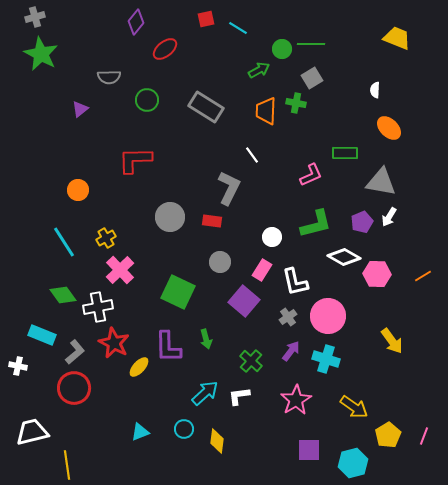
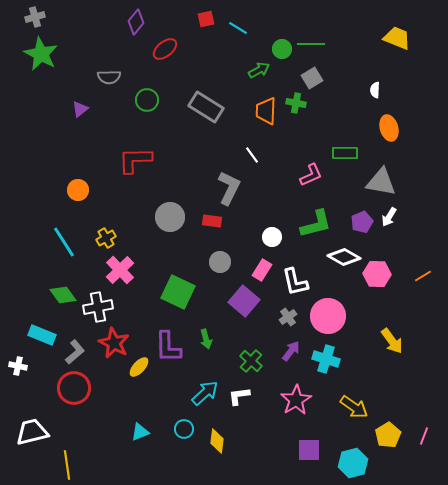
orange ellipse at (389, 128): rotated 30 degrees clockwise
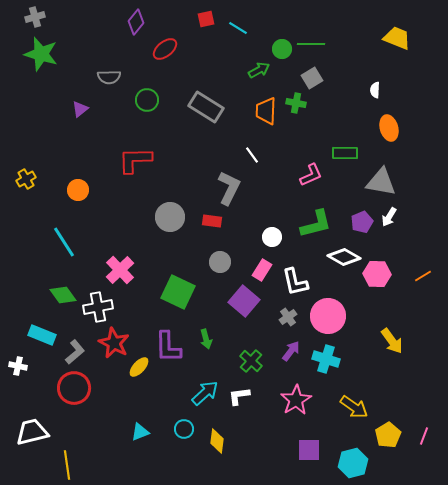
green star at (41, 54): rotated 12 degrees counterclockwise
yellow cross at (106, 238): moved 80 px left, 59 px up
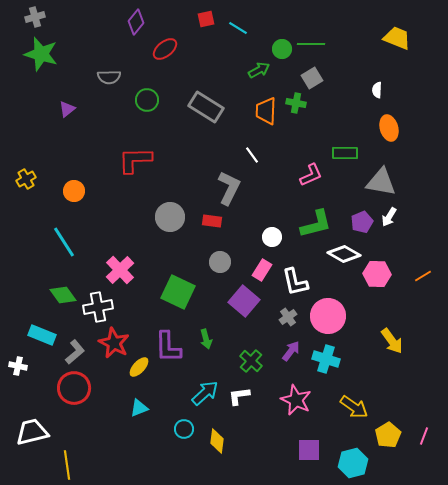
white semicircle at (375, 90): moved 2 px right
purple triangle at (80, 109): moved 13 px left
orange circle at (78, 190): moved 4 px left, 1 px down
white diamond at (344, 257): moved 3 px up
pink star at (296, 400): rotated 16 degrees counterclockwise
cyan triangle at (140, 432): moved 1 px left, 24 px up
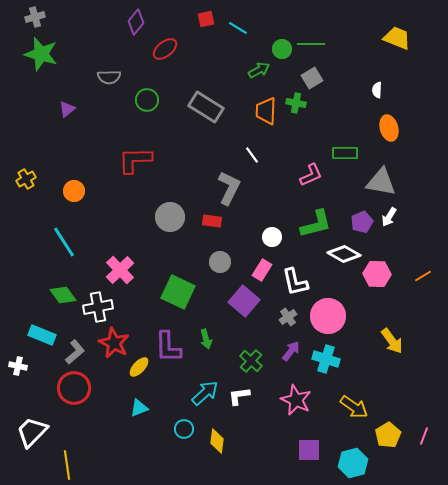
white trapezoid at (32, 432): rotated 32 degrees counterclockwise
